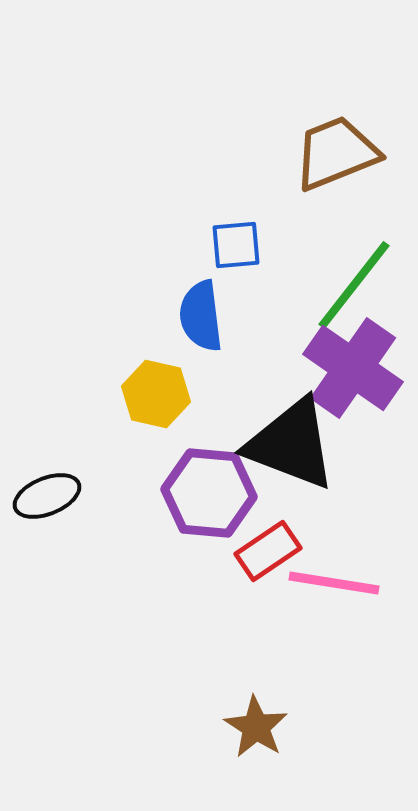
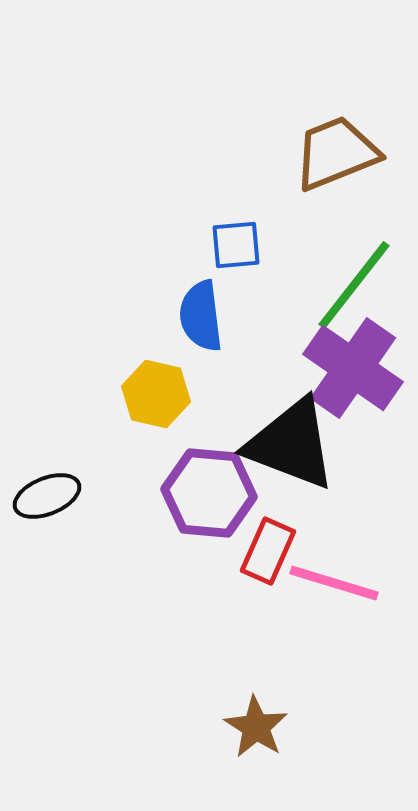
red rectangle: rotated 32 degrees counterclockwise
pink line: rotated 8 degrees clockwise
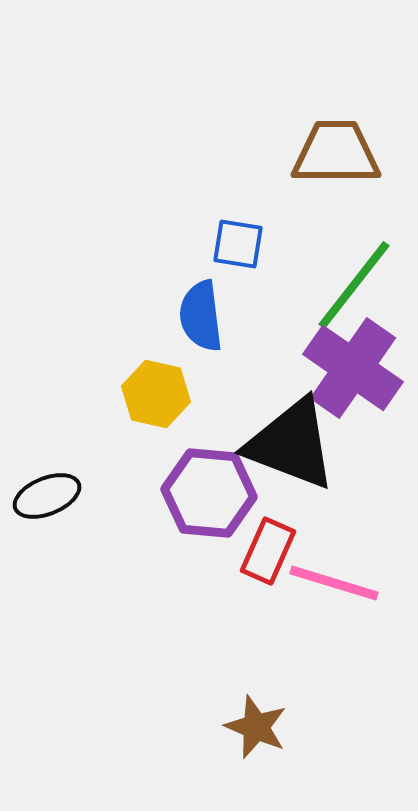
brown trapezoid: rotated 22 degrees clockwise
blue square: moved 2 px right, 1 px up; rotated 14 degrees clockwise
brown star: rotated 10 degrees counterclockwise
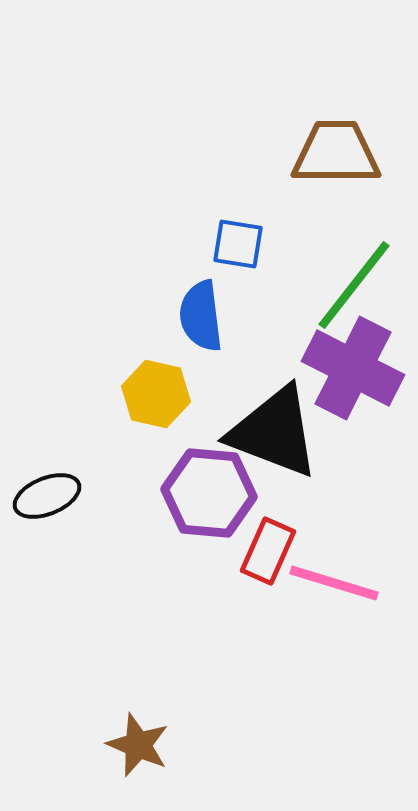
purple cross: rotated 8 degrees counterclockwise
black triangle: moved 17 px left, 12 px up
brown star: moved 118 px left, 18 px down
